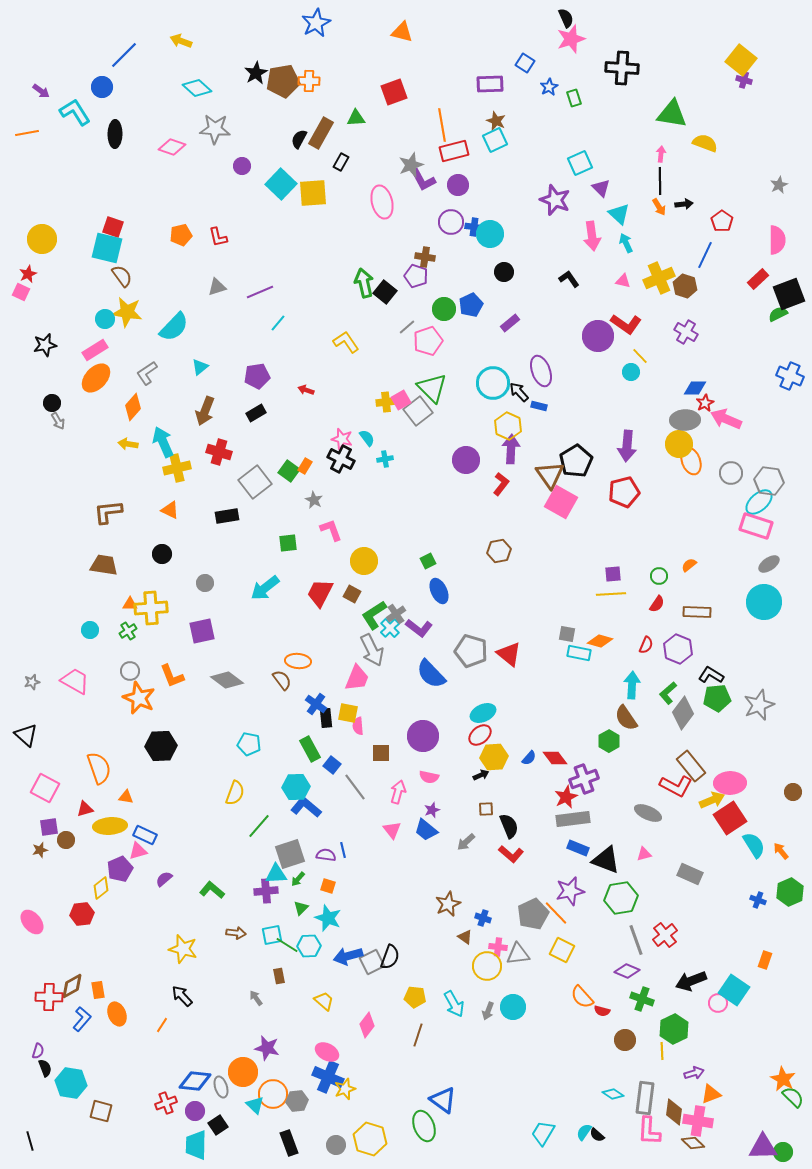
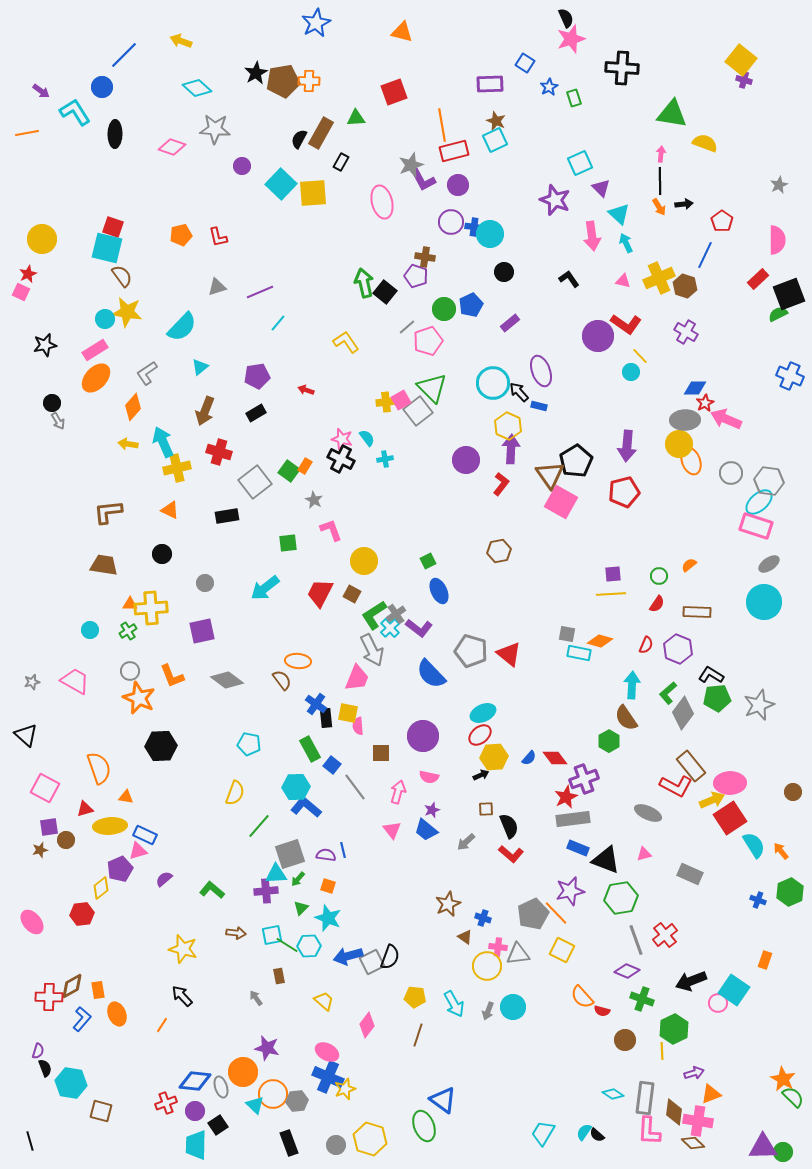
cyan semicircle at (174, 327): moved 8 px right
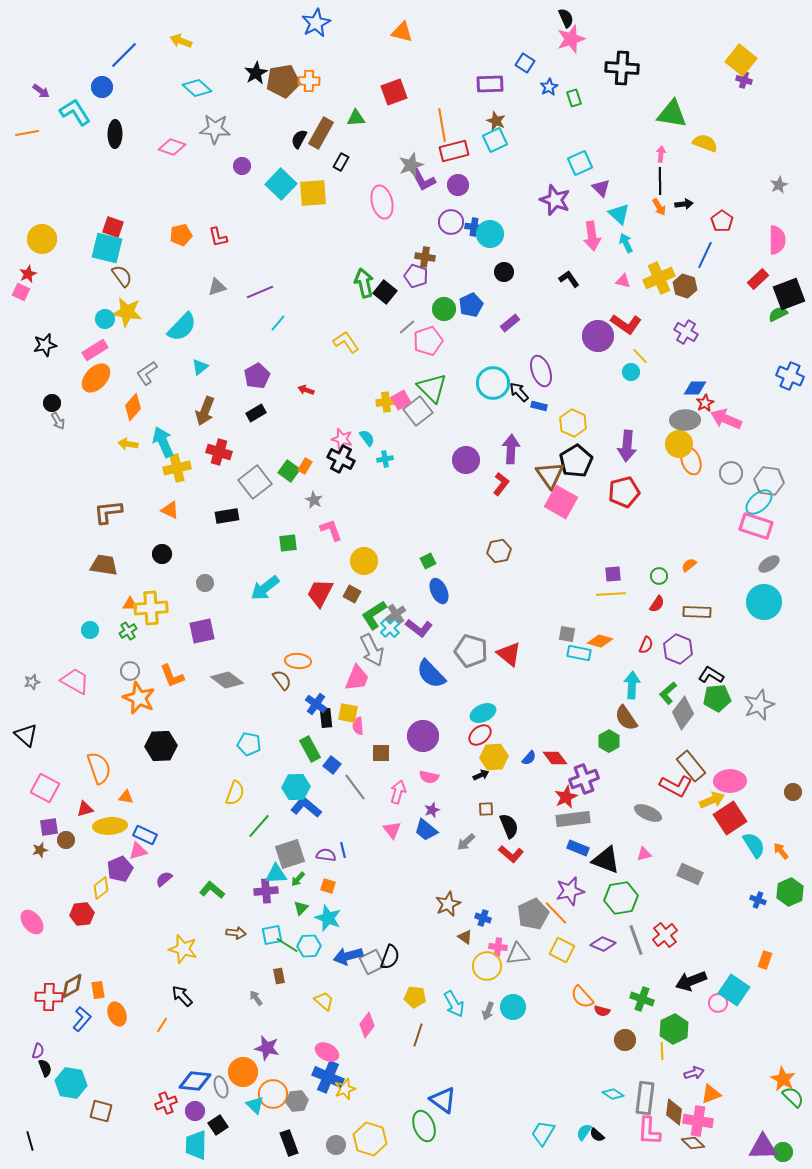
purple pentagon at (257, 376): rotated 20 degrees counterclockwise
yellow hexagon at (508, 426): moved 65 px right, 3 px up
pink ellipse at (730, 783): moved 2 px up
purple diamond at (627, 971): moved 24 px left, 27 px up
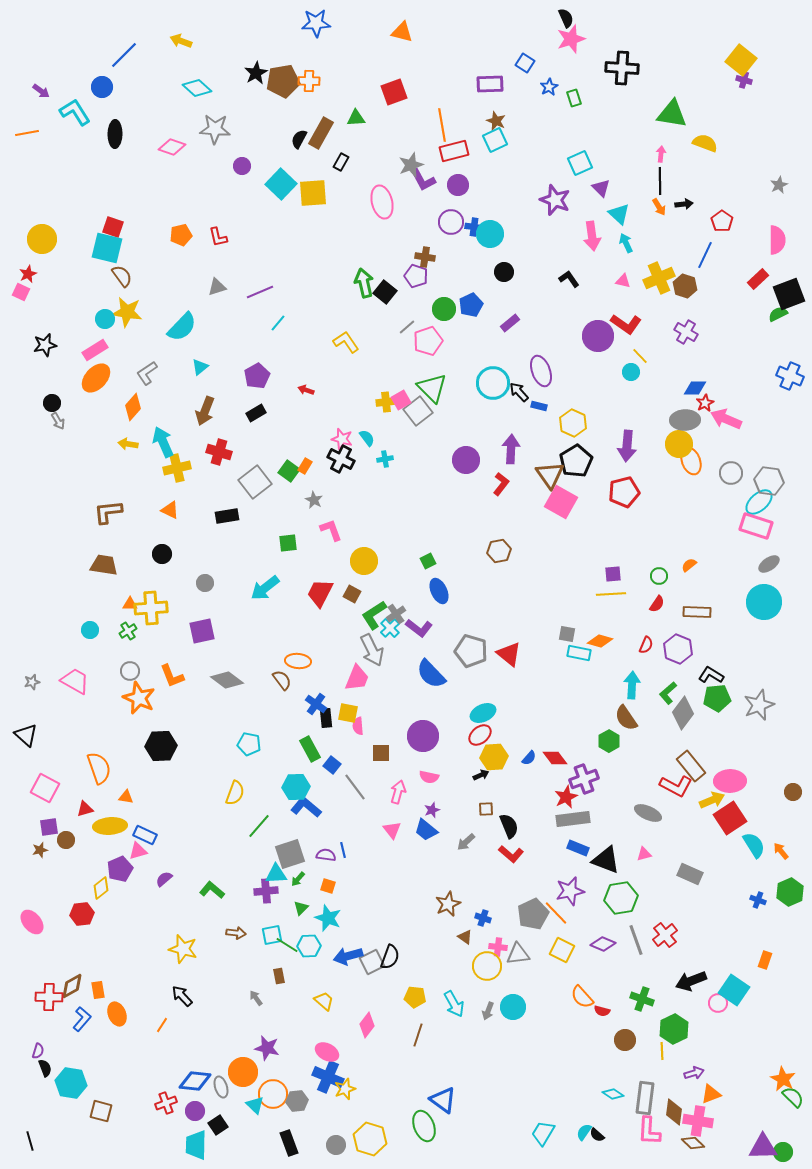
blue star at (316, 23): rotated 24 degrees clockwise
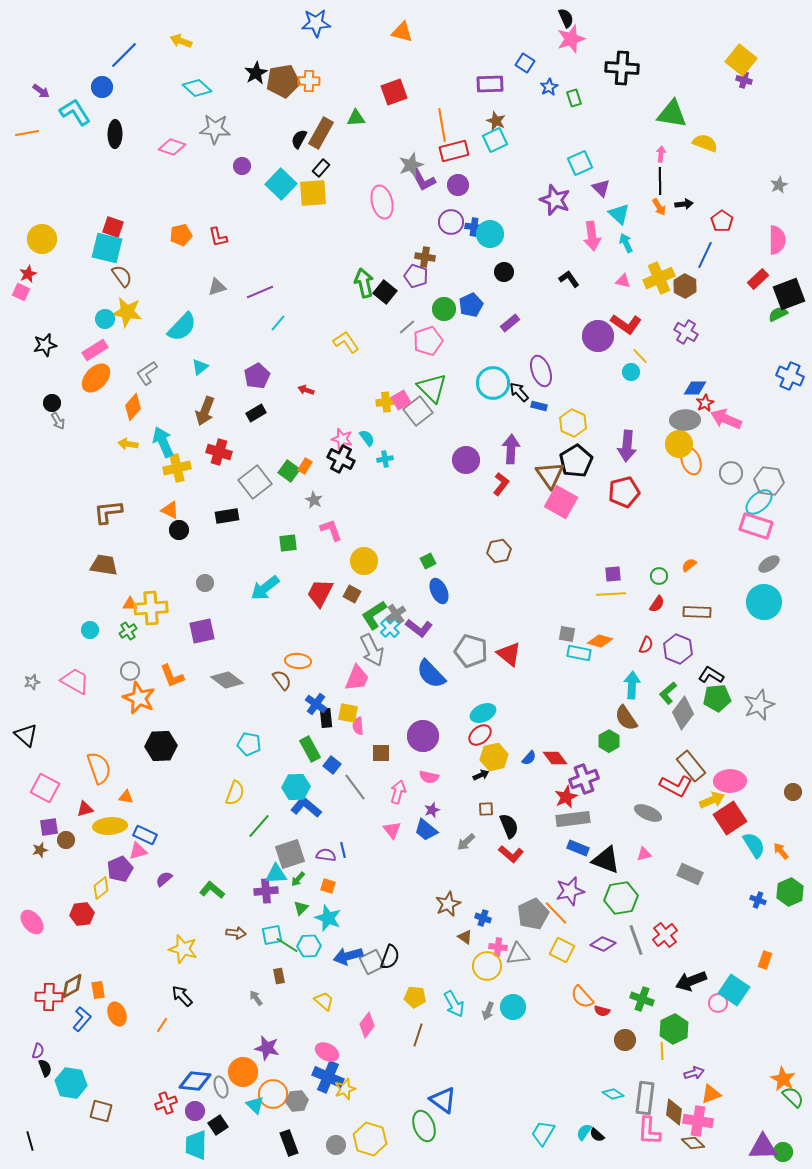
black rectangle at (341, 162): moved 20 px left, 6 px down; rotated 12 degrees clockwise
brown hexagon at (685, 286): rotated 10 degrees clockwise
black circle at (162, 554): moved 17 px right, 24 px up
yellow hexagon at (494, 757): rotated 8 degrees counterclockwise
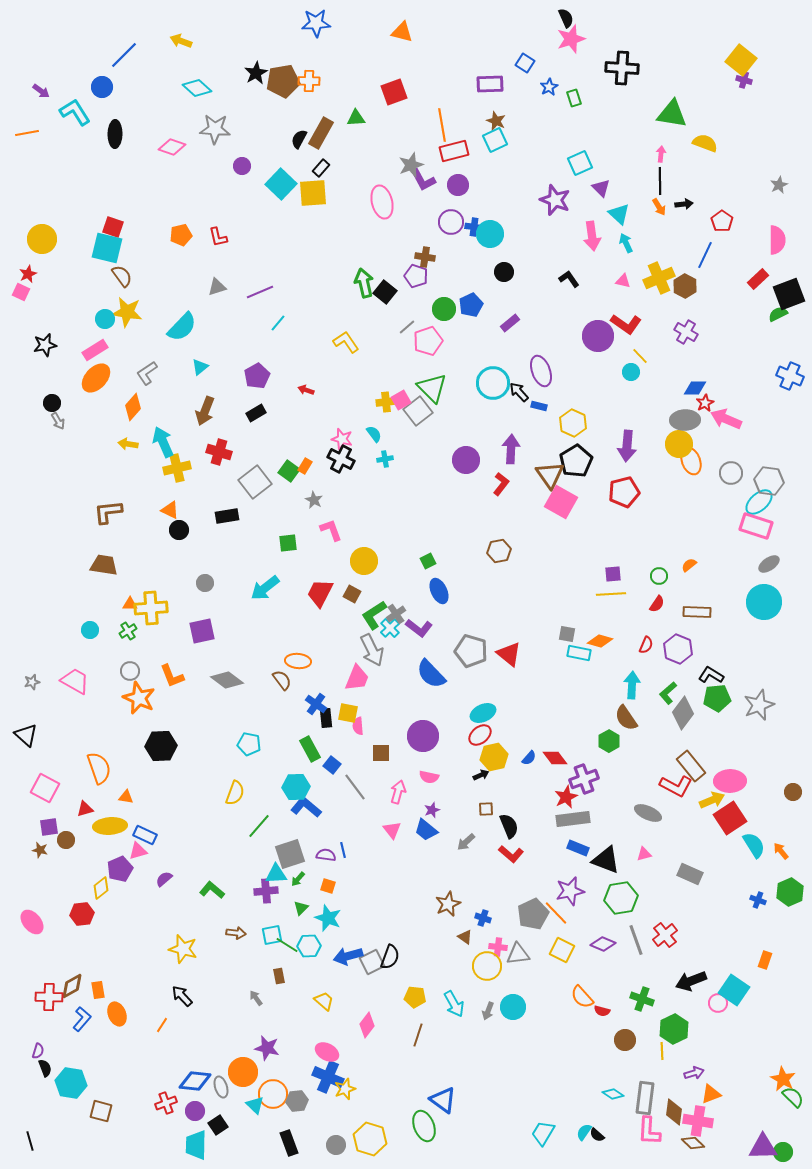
cyan semicircle at (367, 438): moved 7 px right, 4 px up
brown star at (40, 850): rotated 28 degrees clockwise
